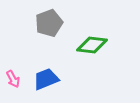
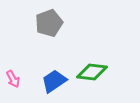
green diamond: moved 27 px down
blue trapezoid: moved 8 px right, 2 px down; rotated 12 degrees counterclockwise
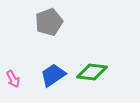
gray pentagon: moved 1 px up
blue trapezoid: moved 1 px left, 6 px up
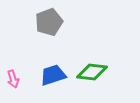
blue trapezoid: rotated 16 degrees clockwise
pink arrow: rotated 12 degrees clockwise
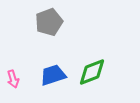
green diamond: rotated 28 degrees counterclockwise
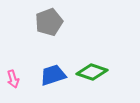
green diamond: rotated 40 degrees clockwise
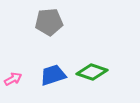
gray pentagon: rotated 16 degrees clockwise
pink arrow: rotated 102 degrees counterclockwise
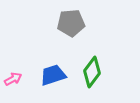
gray pentagon: moved 22 px right, 1 px down
green diamond: rotated 72 degrees counterclockwise
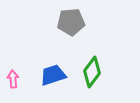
gray pentagon: moved 1 px up
pink arrow: rotated 66 degrees counterclockwise
